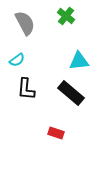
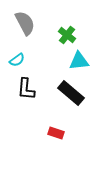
green cross: moved 1 px right, 19 px down
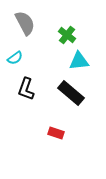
cyan semicircle: moved 2 px left, 2 px up
black L-shape: rotated 15 degrees clockwise
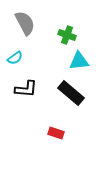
green cross: rotated 18 degrees counterclockwise
black L-shape: rotated 105 degrees counterclockwise
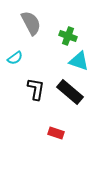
gray semicircle: moved 6 px right
green cross: moved 1 px right, 1 px down
cyan triangle: rotated 25 degrees clockwise
black L-shape: moved 10 px right; rotated 85 degrees counterclockwise
black rectangle: moved 1 px left, 1 px up
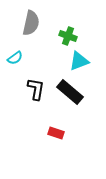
gray semicircle: rotated 40 degrees clockwise
cyan triangle: rotated 40 degrees counterclockwise
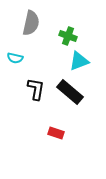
cyan semicircle: rotated 49 degrees clockwise
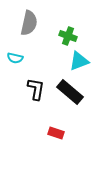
gray semicircle: moved 2 px left
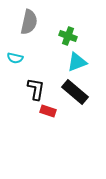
gray semicircle: moved 1 px up
cyan triangle: moved 2 px left, 1 px down
black rectangle: moved 5 px right
red rectangle: moved 8 px left, 22 px up
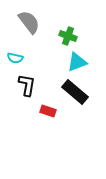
gray semicircle: rotated 50 degrees counterclockwise
black L-shape: moved 9 px left, 4 px up
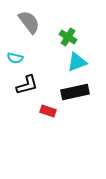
green cross: moved 1 px down; rotated 12 degrees clockwise
black L-shape: rotated 65 degrees clockwise
black rectangle: rotated 52 degrees counterclockwise
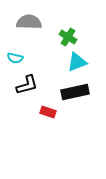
gray semicircle: rotated 50 degrees counterclockwise
red rectangle: moved 1 px down
